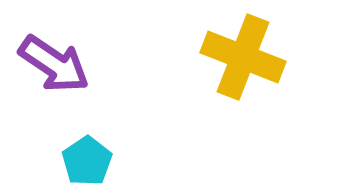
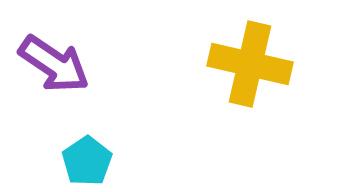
yellow cross: moved 7 px right, 7 px down; rotated 8 degrees counterclockwise
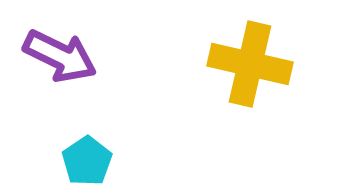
purple arrow: moved 6 px right, 8 px up; rotated 8 degrees counterclockwise
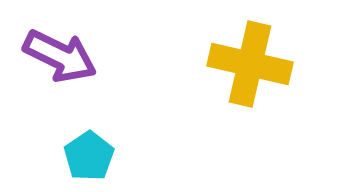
cyan pentagon: moved 2 px right, 5 px up
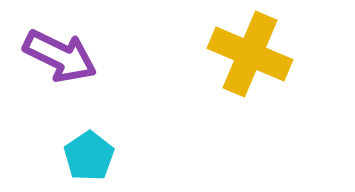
yellow cross: moved 10 px up; rotated 10 degrees clockwise
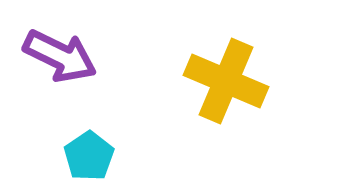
yellow cross: moved 24 px left, 27 px down
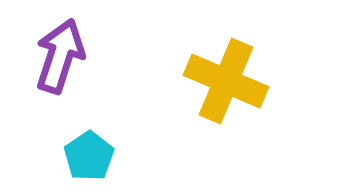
purple arrow: rotated 98 degrees counterclockwise
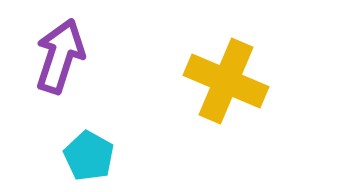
cyan pentagon: rotated 9 degrees counterclockwise
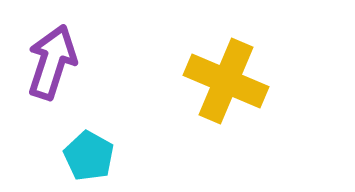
purple arrow: moved 8 px left, 6 px down
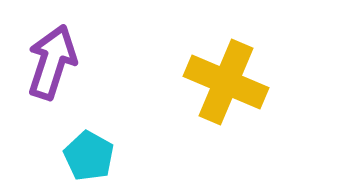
yellow cross: moved 1 px down
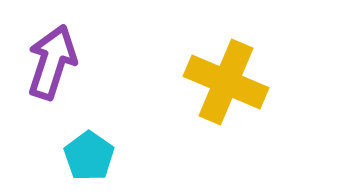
cyan pentagon: rotated 6 degrees clockwise
